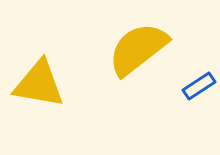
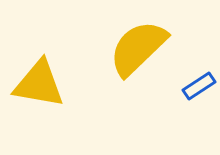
yellow semicircle: moved 1 px up; rotated 6 degrees counterclockwise
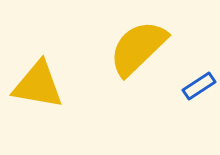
yellow triangle: moved 1 px left, 1 px down
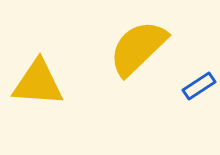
yellow triangle: moved 2 px up; rotated 6 degrees counterclockwise
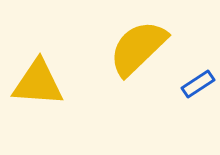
blue rectangle: moved 1 px left, 2 px up
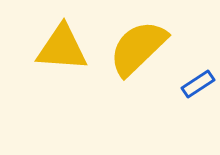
yellow triangle: moved 24 px right, 35 px up
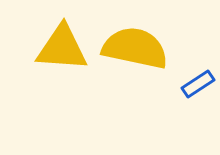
yellow semicircle: moved 3 px left; rotated 56 degrees clockwise
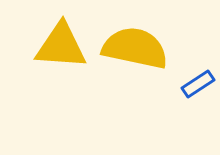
yellow triangle: moved 1 px left, 2 px up
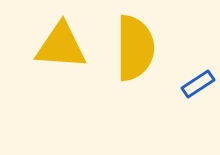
yellow semicircle: rotated 78 degrees clockwise
